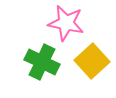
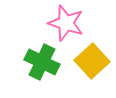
pink star: rotated 6 degrees clockwise
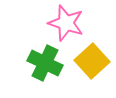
green cross: moved 3 px right, 1 px down
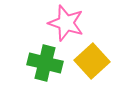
green cross: rotated 12 degrees counterclockwise
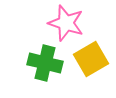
yellow square: moved 1 px left, 2 px up; rotated 12 degrees clockwise
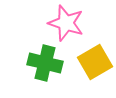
yellow square: moved 4 px right, 3 px down
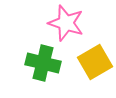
green cross: moved 2 px left
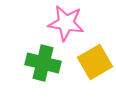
pink star: rotated 9 degrees counterclockwise
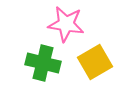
pink star: moved 1 px down
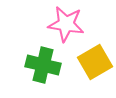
green cross: moved 2 px down
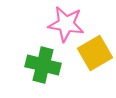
yellow square: moved 9 px up
